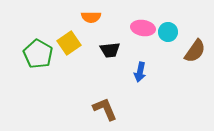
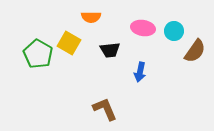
cyan circle: moved 6 px right, 1 px up
yellow square: rotated 25 degrees counterclockwise
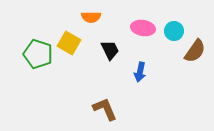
black trapezoid: rotated 110 degrees counterclockwise
green pentagon: rotated 12 degrees counterclockwise
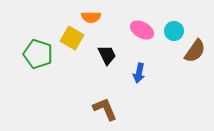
pink ellipse: moved 1 px left, 2 px down; rotated 20 degrees clockwise
yellow square: moved 3 px right, 5 px up
black trapezoid: moved 3 px left, 5 px down
blue arrow: moved 1 px left, 1 px down
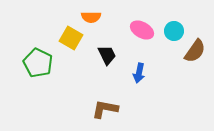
yellow square: moved 1 px left
green pentagon: moved 9 px down; rotated 8 degrees clockwise
brown L-shape: rotated 56 degrees counterclockwise
